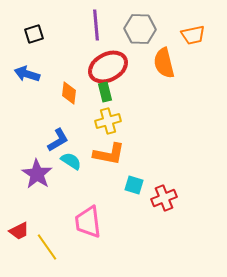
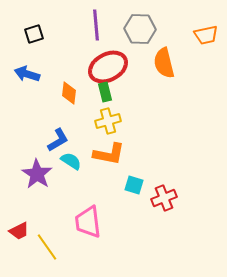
orange trapezoid: moved 13 px right
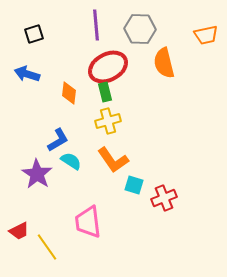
orange L-shape: moved 4 px right, 6 px down; rotated 44 degrees clockwise
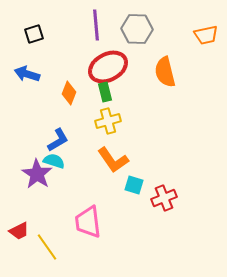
gray hexagon: moved 3 px left
orange semicircle: moved 1 px right, 9 px down
orange diamond: rotated 15 degrees clockwise
cyan semicircle: moved 17 px left; rotated 15 degrees counterclockwise
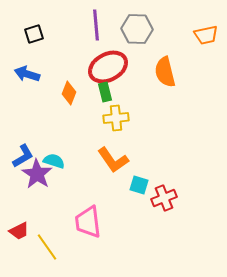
yellow cross: moved 8 px right, 3 px up; rotated 10 degrees clockwise
blue L-shape: moved 35 px left, 16 px down
cyan square: moved 5 px right
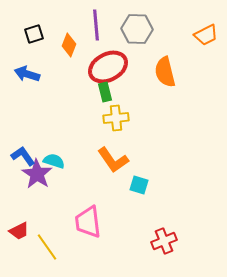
orange trapezoid: rotated 15 degrees counterclockwise
orange diamond: moved 48 px up
blue L-shape: rotated 95 degrees counterclockwise
red cross: moved 43 px down
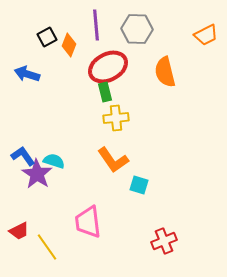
black square: moved 13 px right, 3 px down; rotated 12 degrees counterclockwise
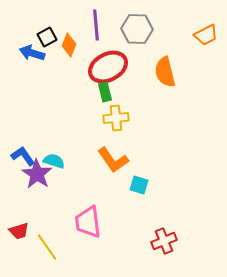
blue arrow: moved 5 px right, 21 px up
red trapezoid: rotated 10 degrees clockwise
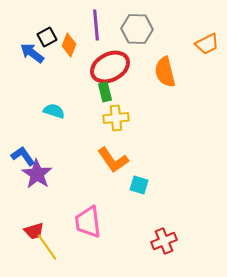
orange trapezoid: moved 1 px right, 9 px down
blue arrow: rotated 20 degrees clockwise
red ellipse: moved 2 px right
cyan semicircle: moved 50 px up
red trapezoid: moved 15 px right
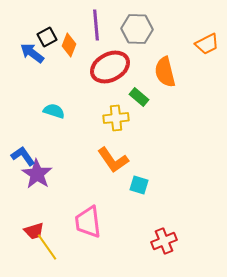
green rectangle: moved 34 px right, 5 px down; rotated 36 degrees counterclockwise
